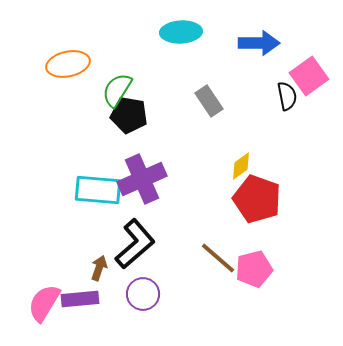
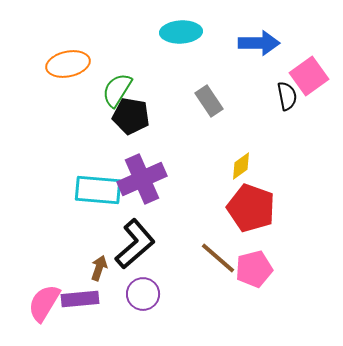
black pentagon: moved 2 px right, 1 px down
red pentagon: moved 6 px left, 9 px down
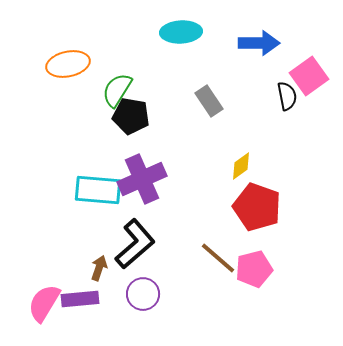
red pentagon: moved 6 px right, 1 px up
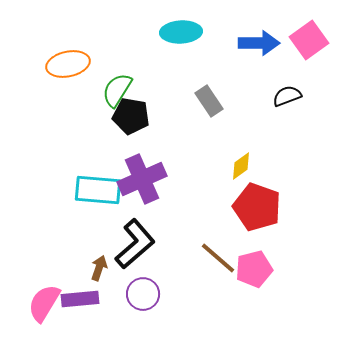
pink square: moved 36 px up
black semicircle: rotated 100 degrees counterclockwise
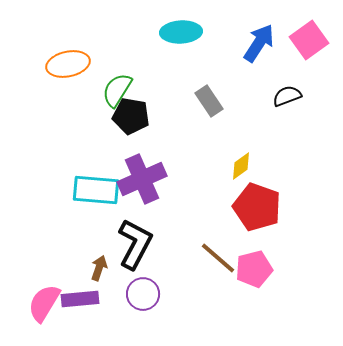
blue arrow: rotated 57 degrees counterclockwise
cyan rectangle: moved 2 px left
black L-shape: rotated 21 degrees counterclockwise
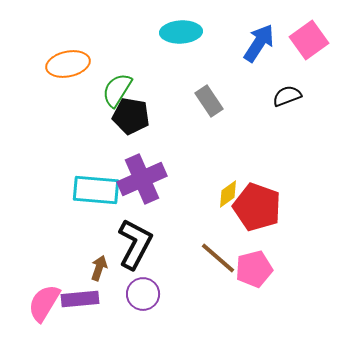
yellow diamond: moved 13 px left, 28 px down
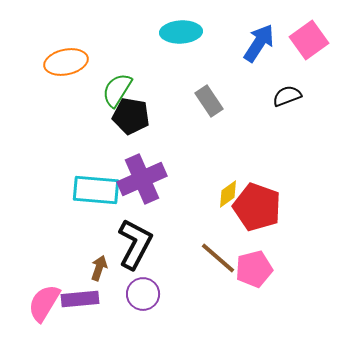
orange ellipse: moved 2 px left, 2 px up
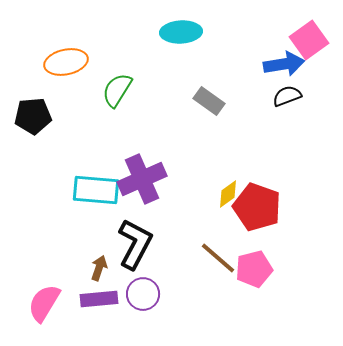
blue arrow: moved 25 px right, 21 px down; rotated 48 degrees clockwise
gray rectangle: rotated 20 degrees counterclockwise
black pentagon: moved 98 px left; rotated 15 degrees counterclockwise
purple rectangle: moved 19 px right
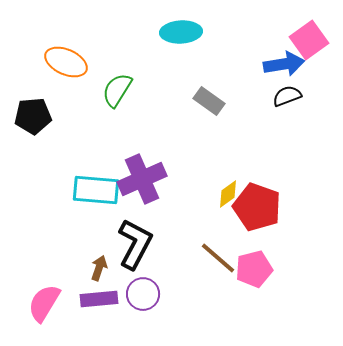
orange ellipse: rotated 36 degrees clockwise
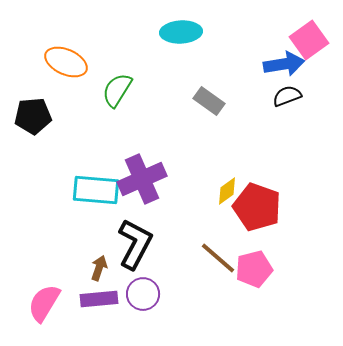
yellow diamond: moved 1 px left, 3 px up
